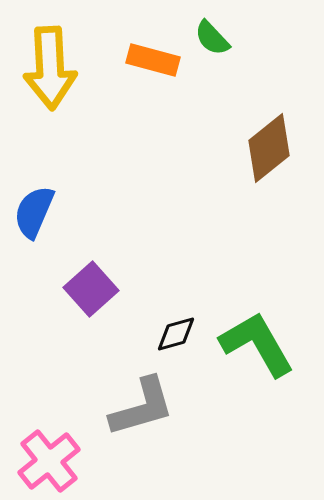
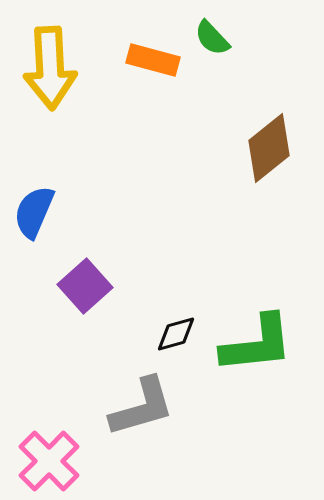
purple square: moved 6 px left, 3 px up
green L-shape: rotated 114 degrees clockwise
pink cross: rotated 6 degrees counterclockwise
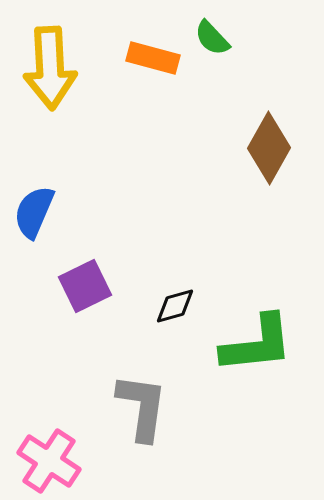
orange rectangle: moved 2 px up
brown diamond: rotated 22 degrees counterclockwise
purple square: rotated 16 degrees clockwise
black diamond: moved 1 px left, 28 px up
gray L-shape: rotated 66 degrees counterclockwise
pink cross: rotated 12 degrees counterclockwise
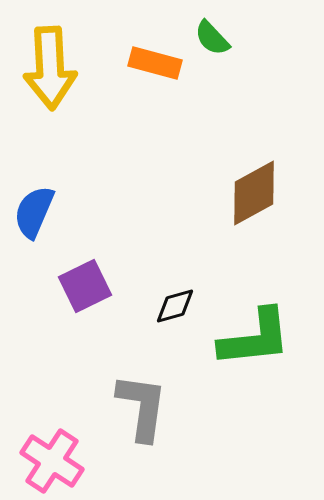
orange rectangle: moved 2 px right, 5 px down
brown diamond: moved 15 px left, 45 px down; rotated 32 degrees clockwise
green L-shape: moved 2 px left, 6 px up
pink cross: moved 3 px right
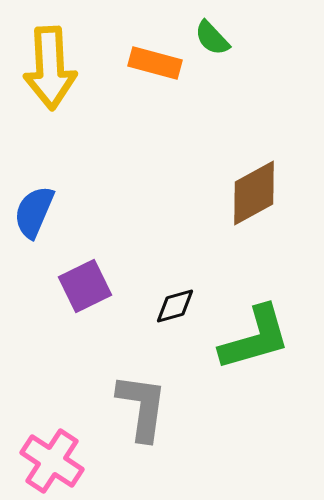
green L-shape: rotated 10 degrees counterclockwise
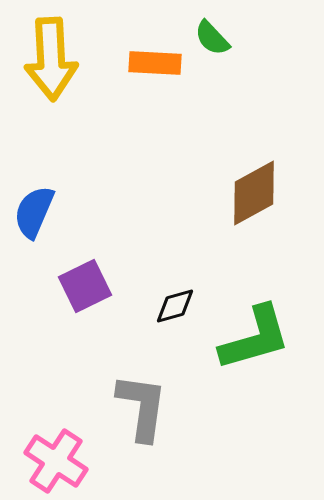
orange rectangle: rotated 12 degrees counterclockwise
yellow arrow: moved 1 px right, 9 px up
pink cross: moved 4 px right
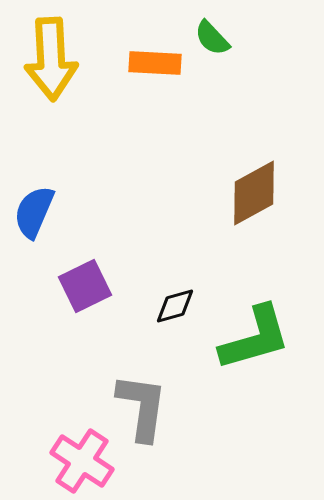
pink cross: moved 26 px right
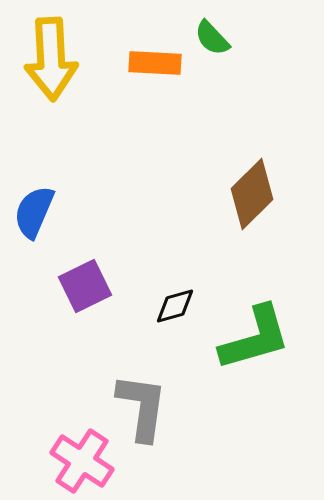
brown diamond: moved 2 px left, 1 px down; rotated 16 degrees counterclockwise
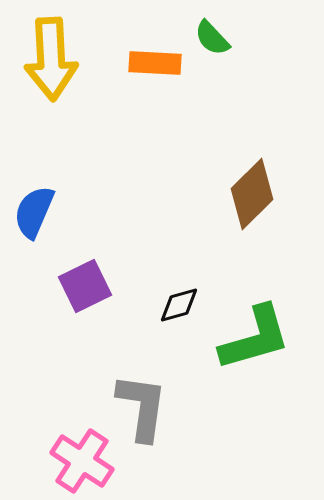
black diamond: moved 4 px right, 1 px up
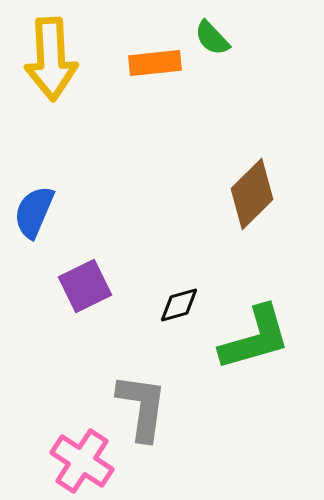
orange rectangle: rotated 9 degrees counterclockwise
